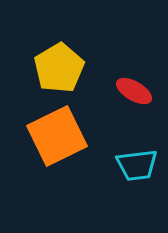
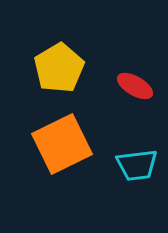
red ellipse: moved 1 px right, 5 px up
orange square: moved 5 px right, 8 px down
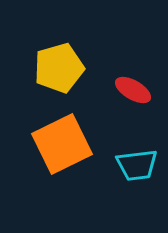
yellow pentagon: rotated 15 degrees clockwise
red ellipse: moved 2 px left, 4 px down
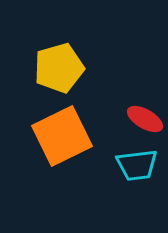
red ellipse: moved 12 px right, 29 px down
orange square: moved 8 px up
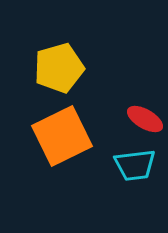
cyan trapezoid: moved 2 px left
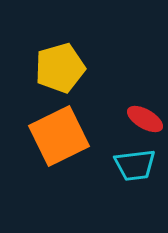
yellow pentagon: moved 1 px right
orange square: moved 3 px left
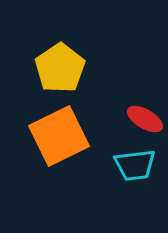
yellow pentagon: rotated 18 degrees counterclockwise
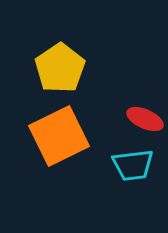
red ellipse: rotated 6 degrees counterclockwise
cyan trapezoid: moved 2 px left
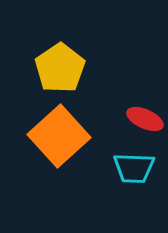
orange square: rotated 16 degrees counterclockwise
cyan trapezoid: moved 1 px right, 3 px down; rotated 9 degrees clockwise
